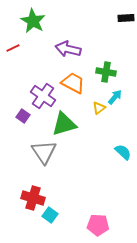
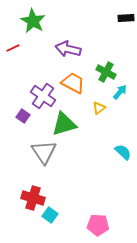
green cross: rotated 18 degrees clockwise
cyan arrow: moved 5 px right, 5 px up
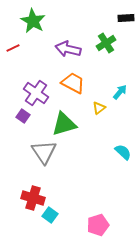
green cross: moved 29 px up; rotated 30 degrees clockwise
purple cross: moved 7 px left, 3 px up
pink pentagon: rotated 20 degrees counterclockwise
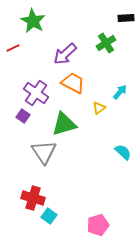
purple arrow: moved 3 px left, 5 px down; rotated 55 degrees counterclockwise
cyan square: moved 1 px left, 1 px down
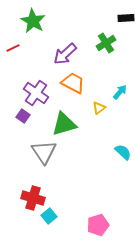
cyan square: rotated 14 degrees clockwise
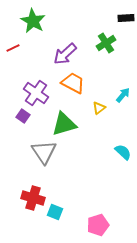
cyan arrow: moved 3 px right, 3 px down
cyan square: moved 6 px right, 4 px up; rotated 28 degrees counterclockwise
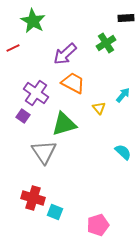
yellow triangle: rotated 32 degrees counterclockwise
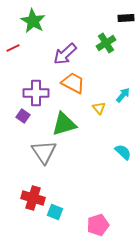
purple cross: rotated 35 degrees counterclockwise
